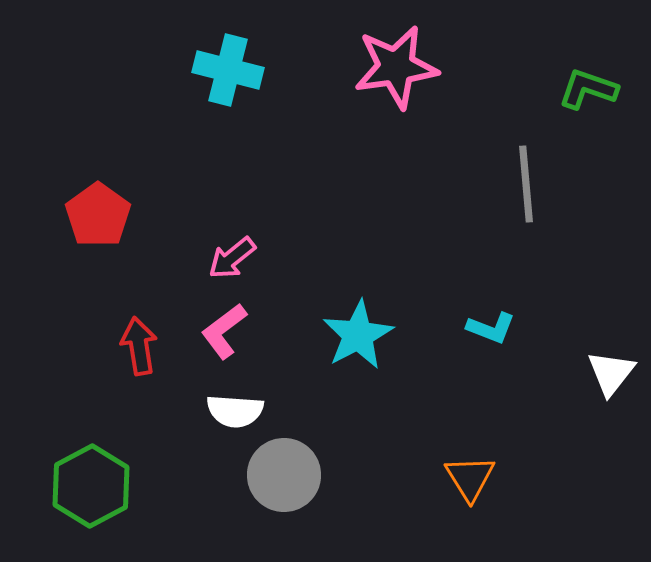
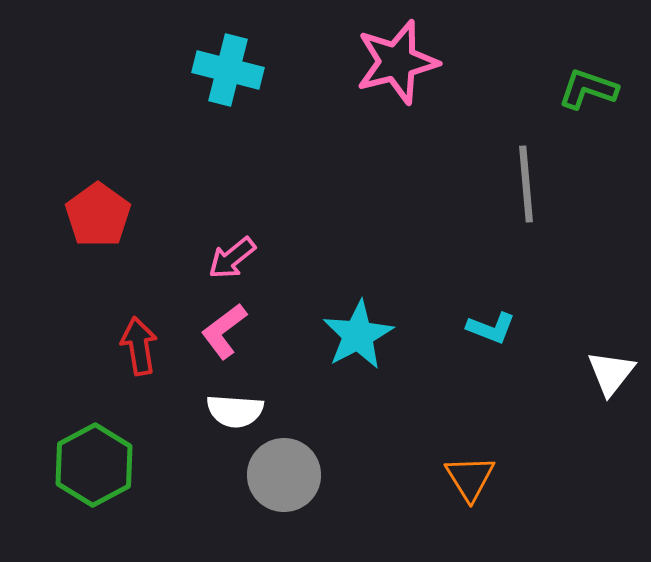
pink star: moved 1 px right, 5 px up; rotated 6 degrees counterclockwise
green hexagon: moved 3 px right, 21 px up
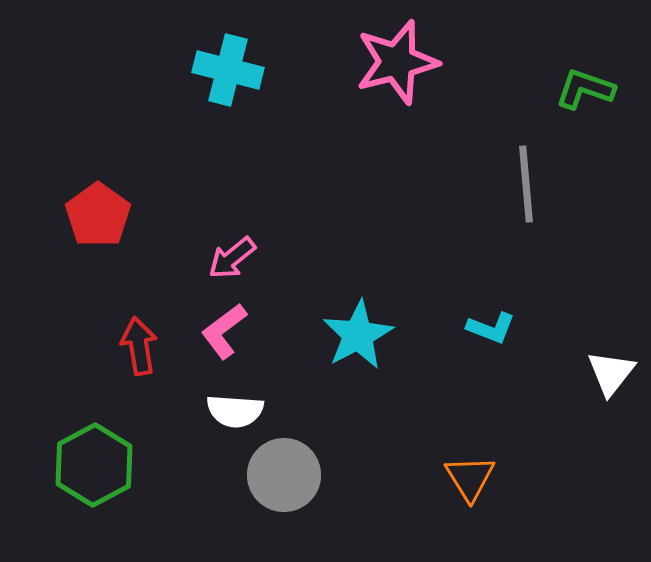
green L-shape: moved 3 px left
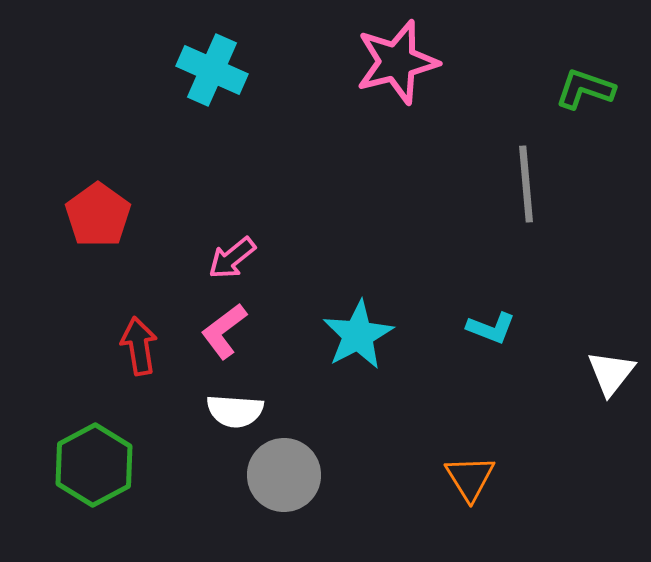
cyan cross: moved 16 px left; rotated 10 degrees clockwise
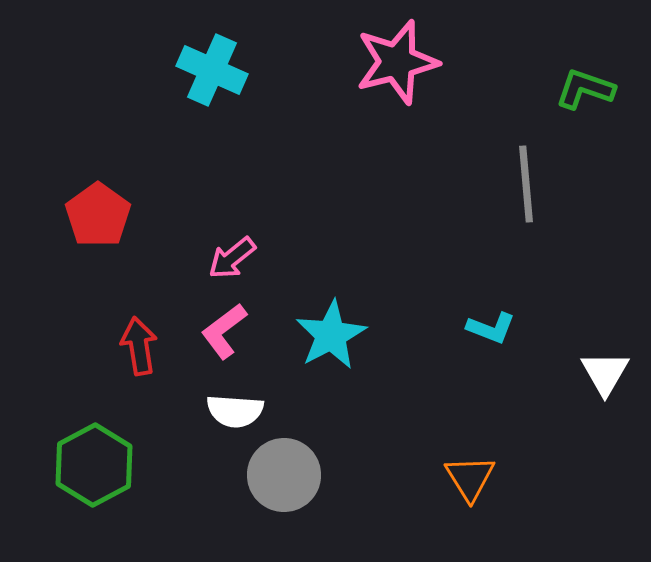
cyan star: moved 27 px left
white triangle: moved 6 px left; rotated 8 degrees counterclockwise
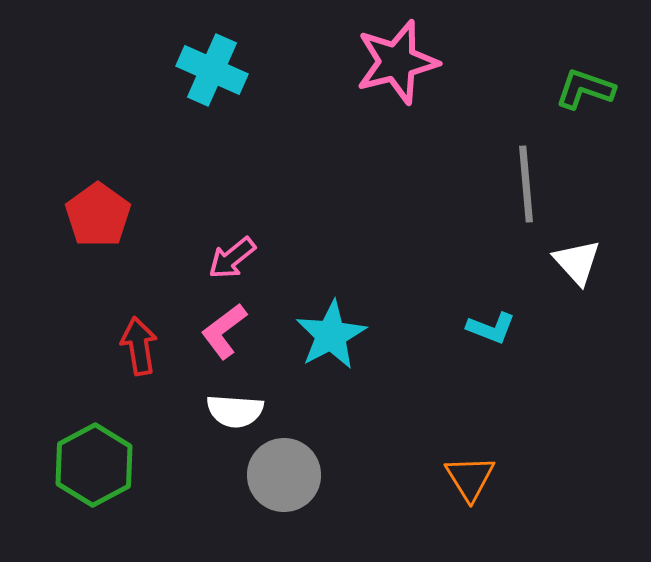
white triangle: moved 28 px left, 111 px up; rotated 12 degrees counterclockwise
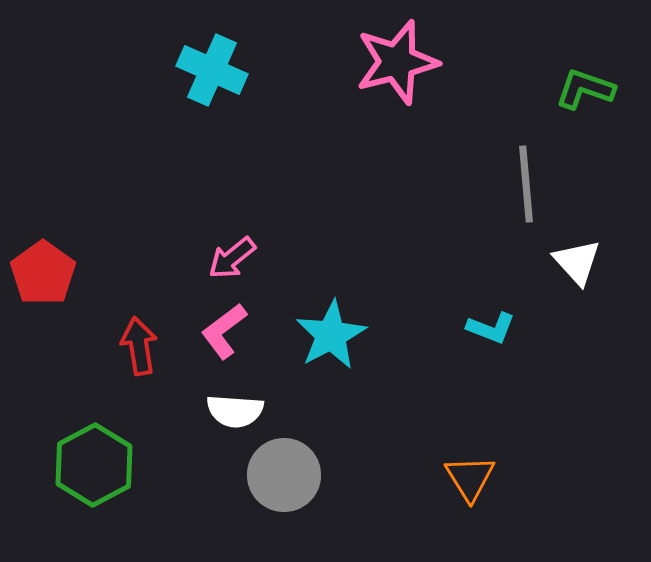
red pentagon: moved 55 px left, 58 px down
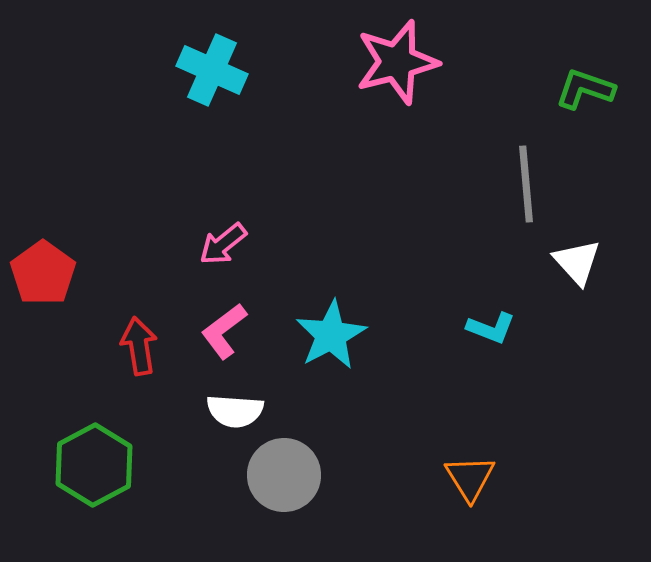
pink arrow: moved 9 px left, 14 px up
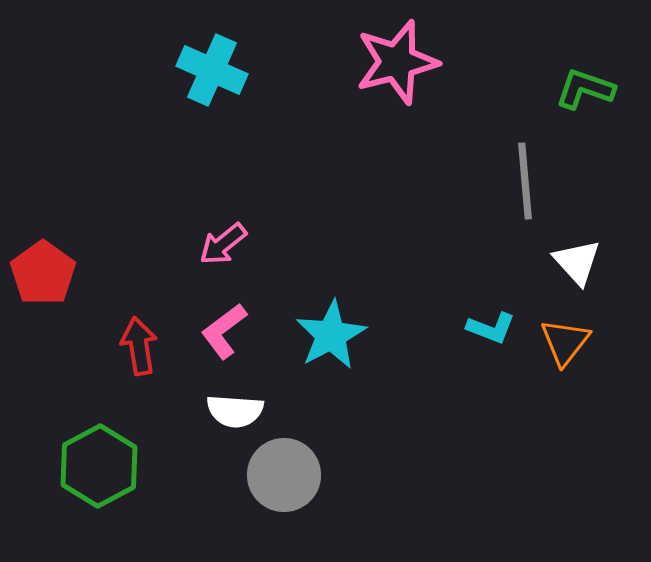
gray line: moved 1 px left, 3 px up
green hexagon: moved 5 px right, 1 px down
orange triangle: moved 95 px right, 136 px up; rotated 10 degrees clockwise
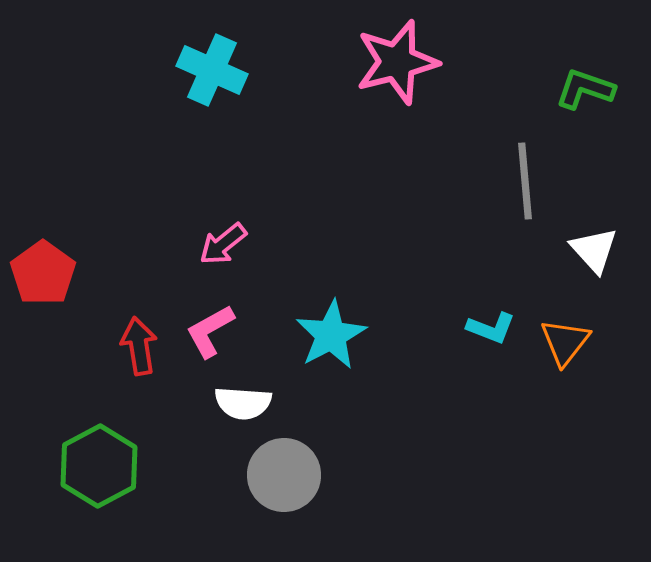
white triangle: moved 17 px right, 12 px up
pink L-shape: moved 14 px left; rotated 8 degrees clockwise
white semicircle: moved 8 px right, 8 px up
